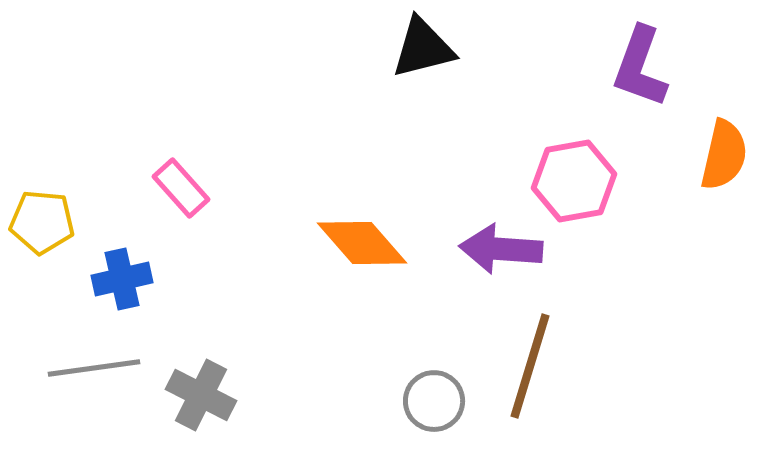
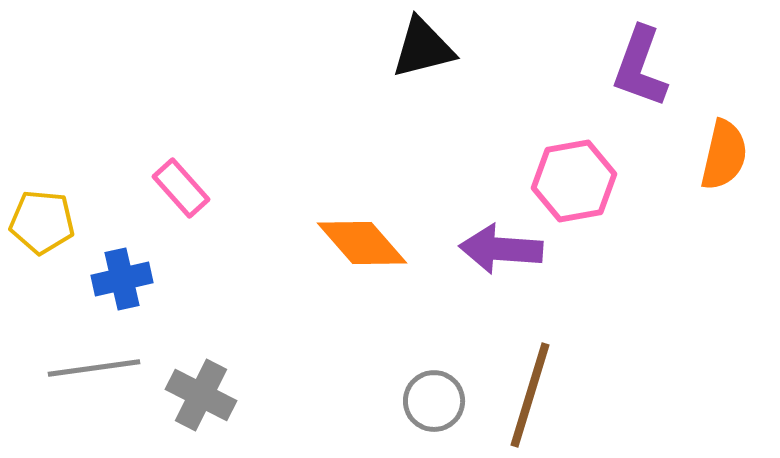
brown line: moved 29 px down
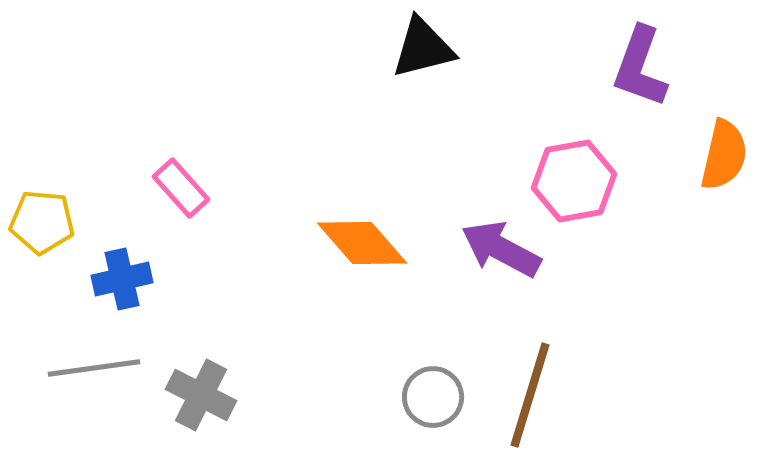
purple arrow: rotated 24 degrees clockwise
gray circle: moved 1 px left, 4 px up
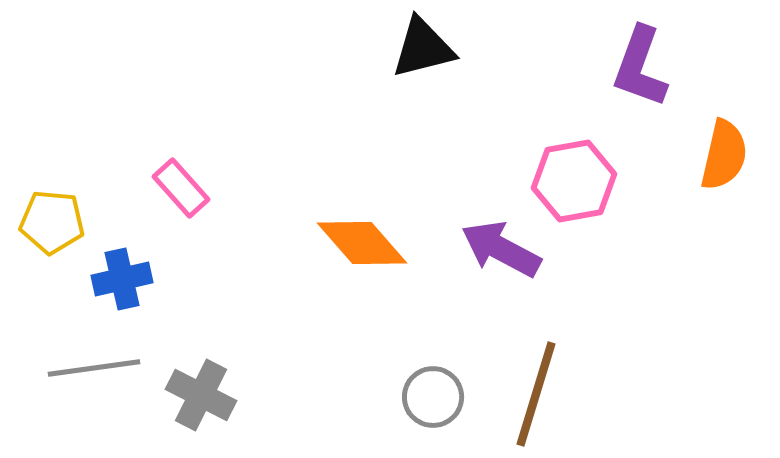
yellow pentagon: moved 10 px right
brown line: moved 6 px right, 1 px up
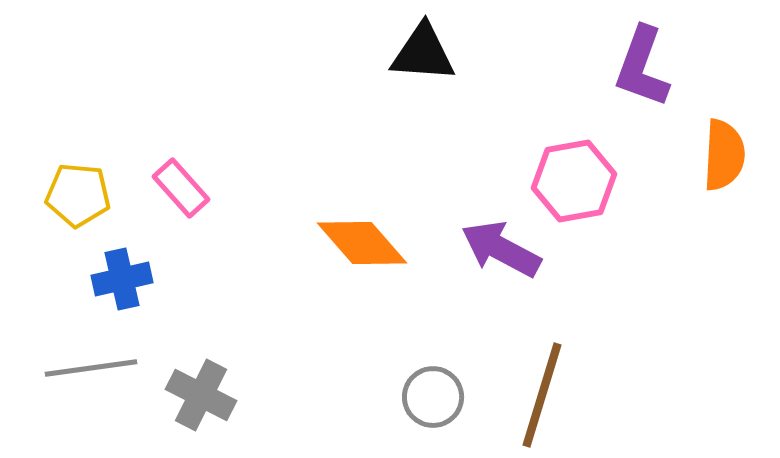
black triangle: moved 5 px down; rotated 18 degrees clockwise
purple L-shape: moved 2 px right
orange semicircle: rotated 10 degrees counterclockwise
yellow pentagon: moved 26 px right, 27 px up
gray line: moved 3 px left
brown line: moved 6 px right, 1 px down
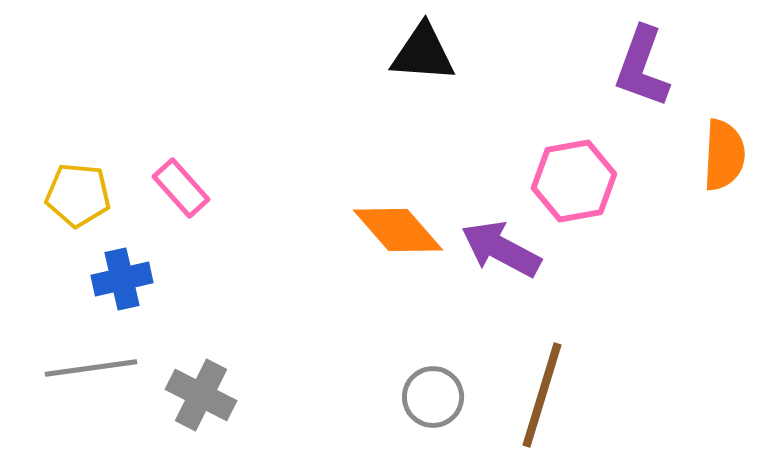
orange diamond: moved 36 px right, 13 px up
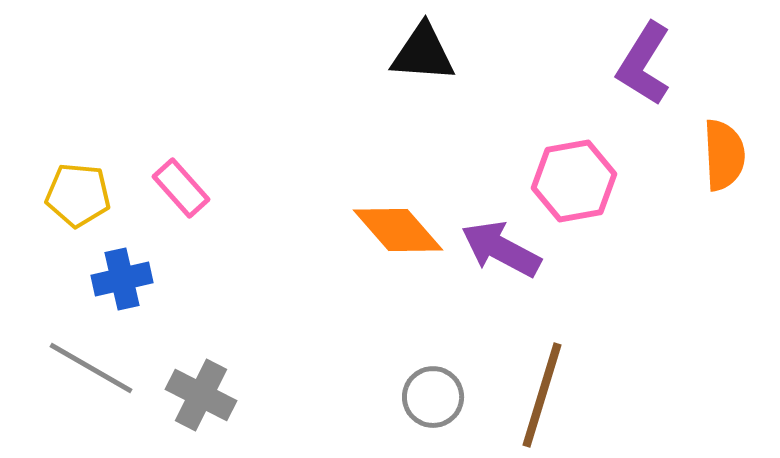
purple L-shape: moved 2 px right, 3 px up; rotated 12 degrees clockwise
orange semicircle: rotated 6 degrees counterclockwise
gray line: rotated 38 degrees clockwise
